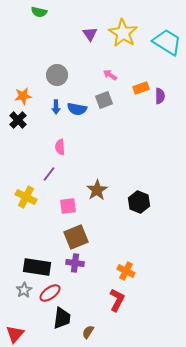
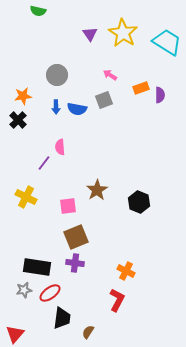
green semicircle: moved 1 px left, 1 px up
purple semicircle: moved 1 px up
purple line: moved 5 px left, 11 px up
gray star: rotated 21 degrees clockwise
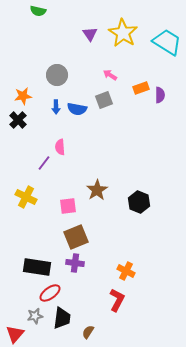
gray star: moved 11 px right, 26 px down
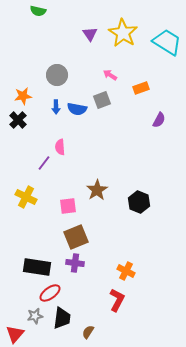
purple semicircle: moved 1 px left, 25 px down; rotated 28 degrees clockwise
gray square: moved 2 px left
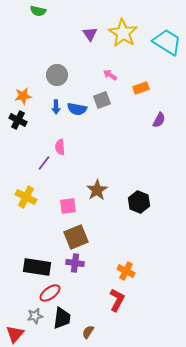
black cross: rotated 18 degrees counterclockwise
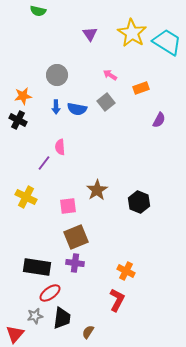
yellow star: moved 9 px right
gray square: moved 4 px right, 2 px down; rotated 18 degrees counterclockwise
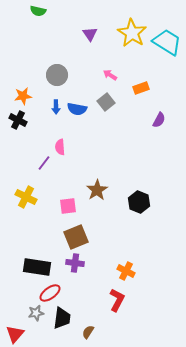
gray star: moved 1 px right, 3 px up
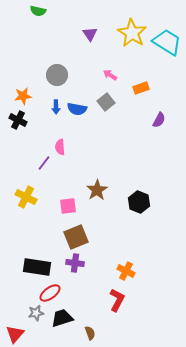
black trapezoid: rotated 115 degrees counterclockwise
brown semicircle: moved 2 px right, 1 px down; rotated 128 degrees clockwise
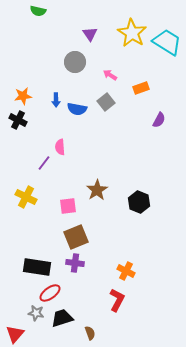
gray circle: moved 18 px right, 13 px up
blue arrow: moved 7 px up
gray star: rotated 21 degrees clockwise
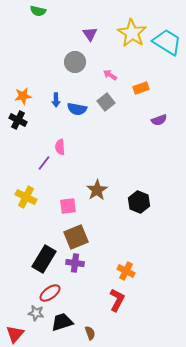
purple semicircle: rotated 42 degrees clockwise
black rectangle: moved 7 px right, 8 px up; rotated 68 degrees counterclockwise
black trapezoid: moved 4 px down
